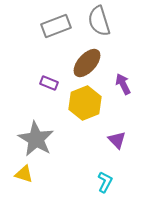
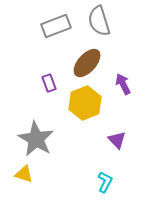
purple rectangle: rotated 48 degrees clockwise
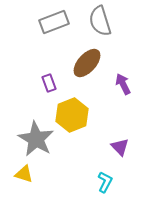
gray semicircle: moved 1 px right
gray rectangle: moved 2 px left, 4 px up
yellow hexagon: moved 13 px left, 12 px down
purple triangle: moved 3 px right, 7 px down
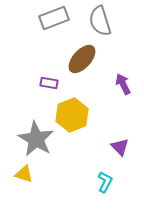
gray rectangle: moved 4 px up
brown ellipse: moved 5 px left, 4 px up
purple rectangle: rotated 60 degrees counterclockwise
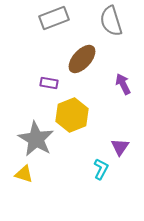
gray semicircle: moved 11 px right
purple triangle: rotated 18 degrees clockwise
cyan L-shape: moved 4 px left, 13 px up
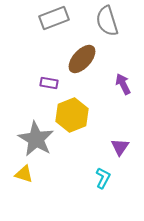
gray semicircle: moved 4 px left
cyan L-shape: moved 2 px right, 9 px down
